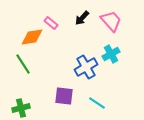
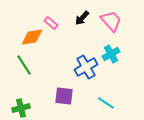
green line: moved 1 px right, 1 px down
cyan line: moved 9 px right
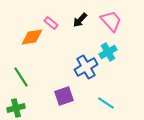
black arrow: moved 2 px left, 2 px down
cyan cross: moved 3 px left, 2 px up
green line: moved 3 px left, 12 px down
purple square: rotated 24 degrees counterclockwise
green cross: moved 5 px left
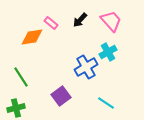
purple square: moved 3 px left; rotated 18 degrees counterclockwise
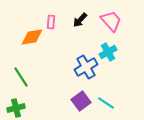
pink rectangle: moved 1 px up; rotated 56 degrees clockwise
purple square: moved 20 px right, 5 px down
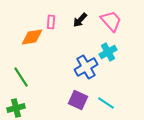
purple square: moved 3 px left, 1 px up; rotated 30 degrees counterclockwise
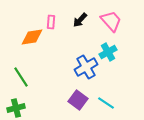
purple square: rotated 12 degrees clockwise
